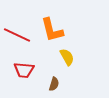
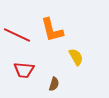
yellow semicircle: moved 9 px right
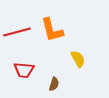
red line: moved 3 px up; rotated 40 degrees counterclockwise
yellow semicircle: moved 2 px right, 2 px down
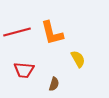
orange L-shape: moved 3 px down
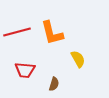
red trapezoid: moved 1 px right
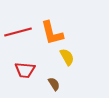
red line: moved 1 px right
yellow semicircle: moved 11 px left, 2 px up
brown semicircle: rotated 48 degrees counterclockwise
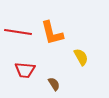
red line: rotated 24 degrees clockwise
yellow semicircle: moved 14 px right
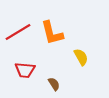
red line: rotated 40 degrees counterclockwise
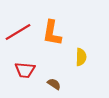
orange L-shape: rotated 24 degrees clockwise
yellow semicircle: rotated 30 degrees clockwise
brown semicircle: rotated 24 degrees counterclockwise
